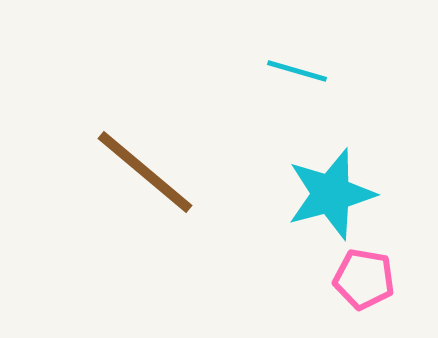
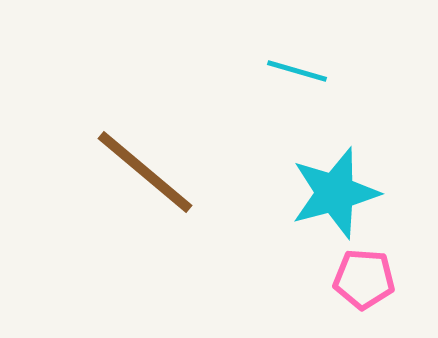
cyan star: moved 4 px right, 1 px up
pink pentagon: rotated 6 degrees counterclockwise
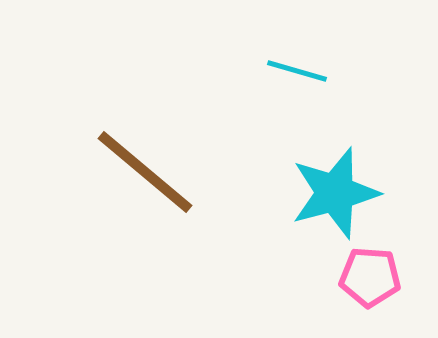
pink pentagon: moved 6 px right, 2 px up
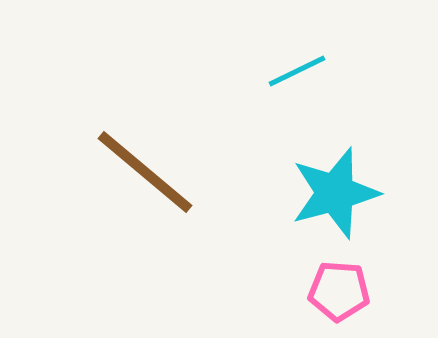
cyan line: rotated 42 degrees counterclockwise
pink pentagon: moved 31 px left, 14 px down
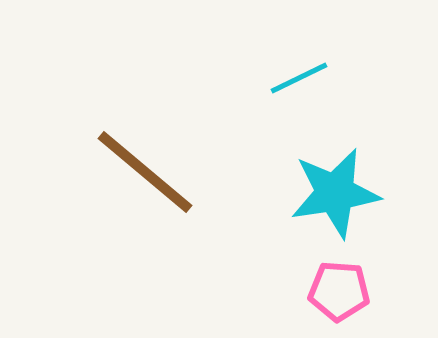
cyan line: moved 2 px right, 7 px down
cyan star: rotated 6 degrees clockwise
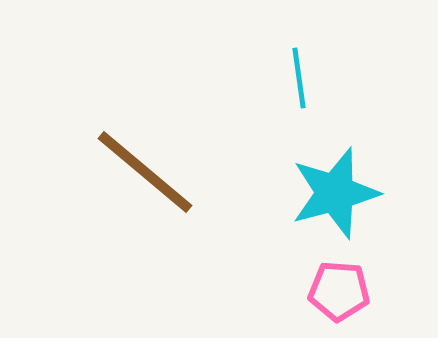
cyan line: rotated 72 degrees counterclockwise
cyan star: rotated 6 degrees counterclockwise
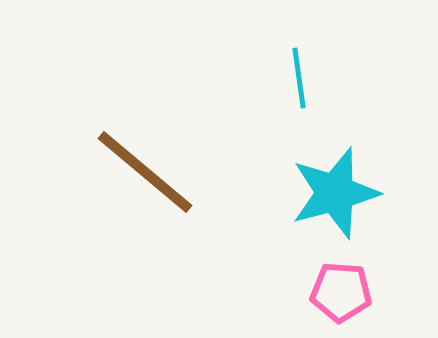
pink pentagon: moved 2 px right, 1 px down
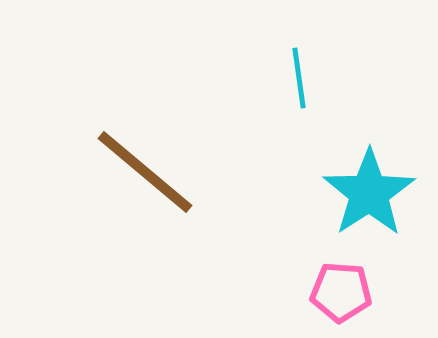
cyan star: moved 34 px right; rotated 18 degrees counterclockwise
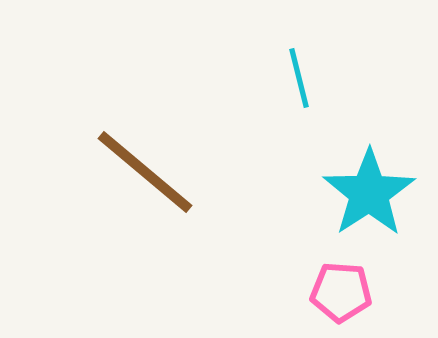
cyan line: rotated 6 degrees counterclockwise
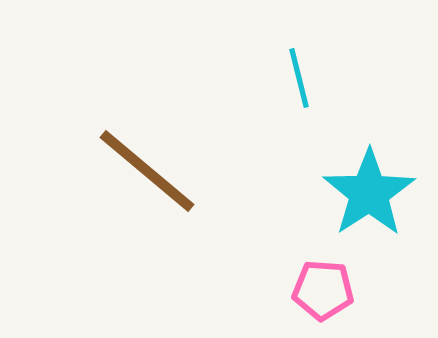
brown line: moved 2 px right, 1 px up
pink pentagon: moved 18 px left, 2 px up
